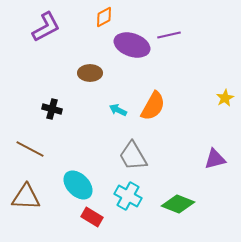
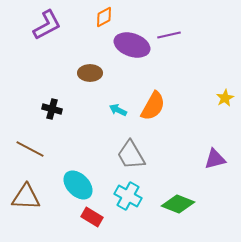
purple L-shape: moved 1 px right, 2 px up
gray trapezoid: moved 2 px left, 1 px up
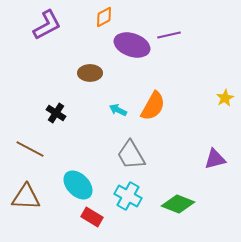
black cross: moved 4 px right, 4 px down; rotated 18 degrees clockwise
